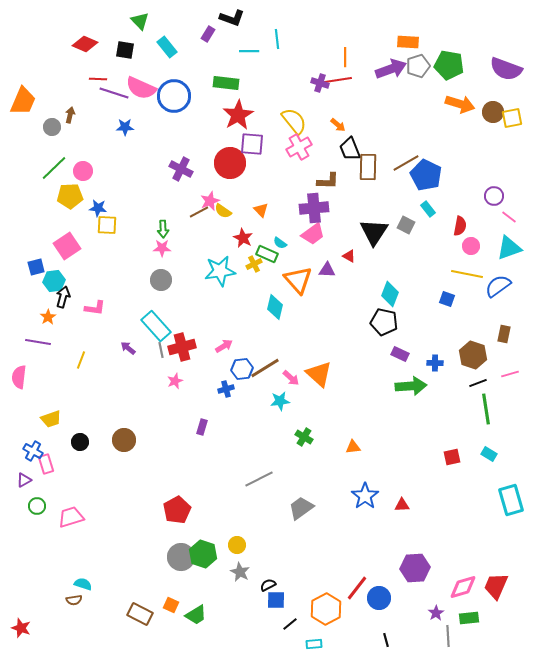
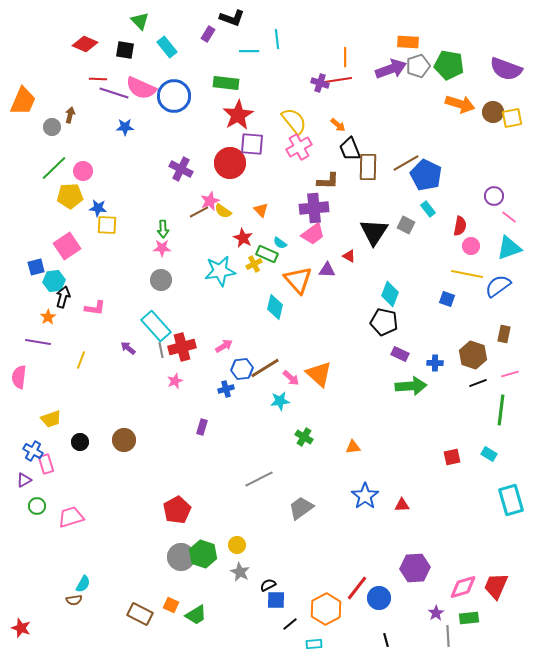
green line at (486, 409): moved 15 px right, 1 px down; rotated 16 degrees clockwise
cyan semicircle at (83, 584): rotated 102 degrees clockwise
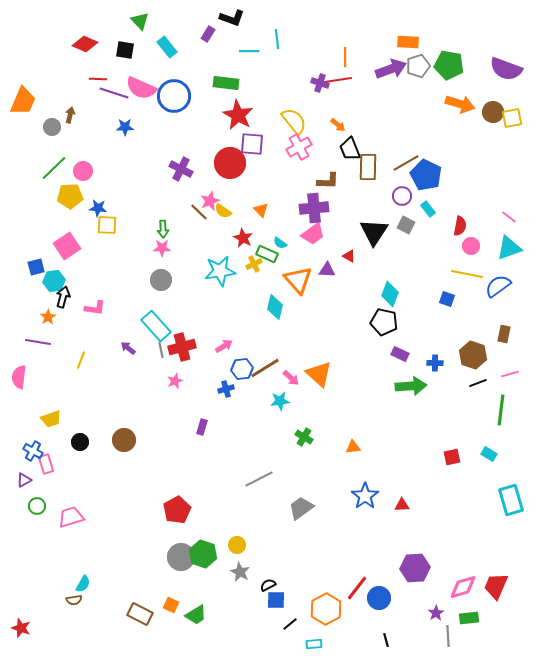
red star at (238, 115): rotated 12 degrees counterclockwise
purple circle at (494, 196): moved 92 px left
brown line at (199, 212): rotated 72 degrees clockwise
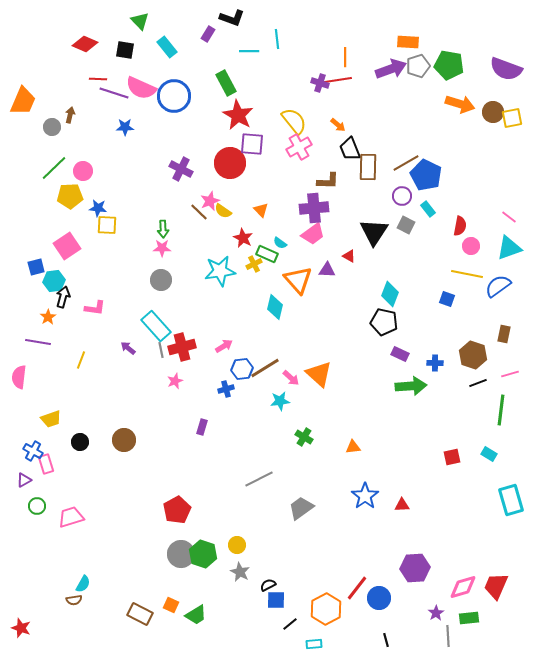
green rectangle at (226, 83): rotated 55 degrees clockwise
gray circle at (181, 557): moved 3 px up
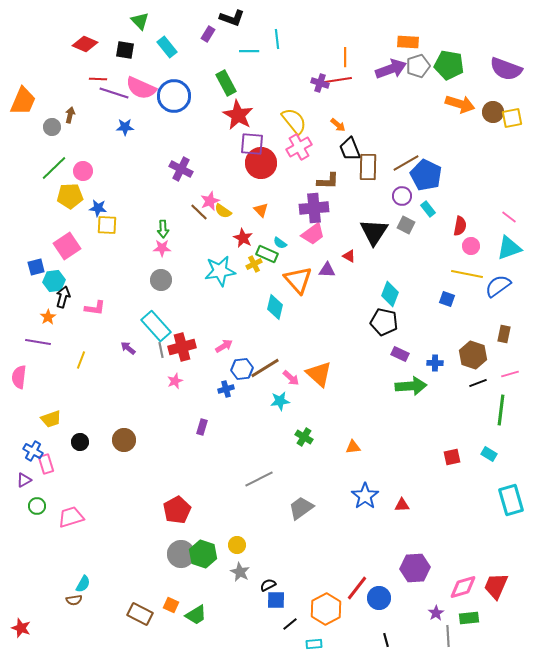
red circle at (230, 163): moved 31 px right
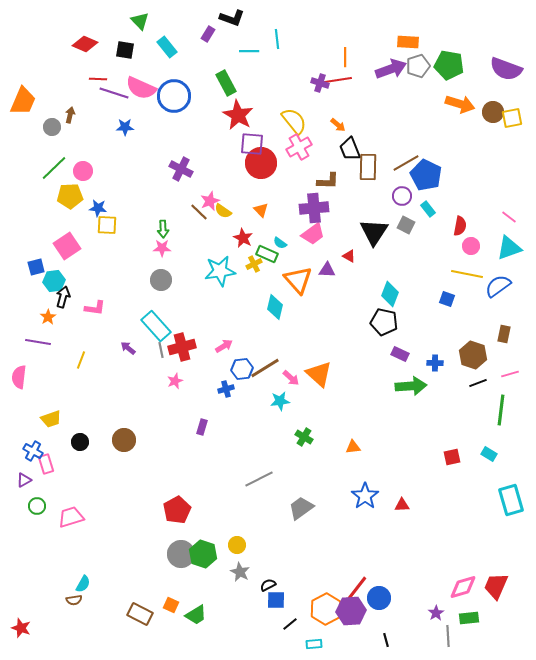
purple hexagon at (415, 568): moved 64 px left, 43 px down
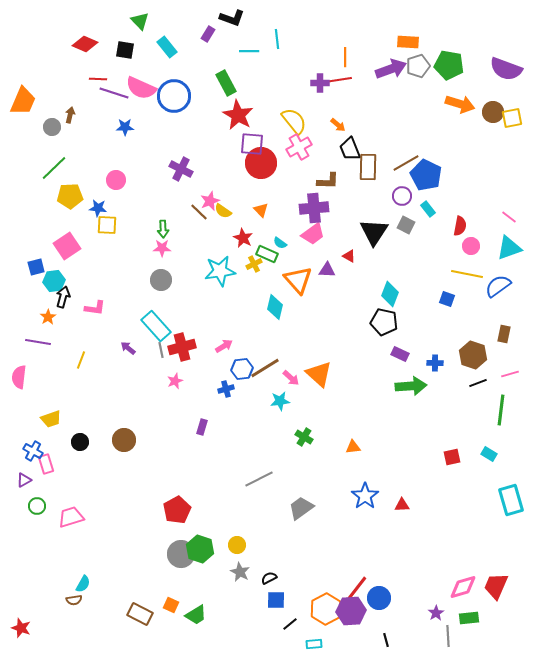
purple cross at (320, 83): rotated 18 degrees counterclockwise
pink circle at (83, 171): moved 33 px right, 9 px down
green hexagon at (203, 554): moved 3 px left, 5 px up
black semicircle at (268, 585): moved 1 px right, 7 px up
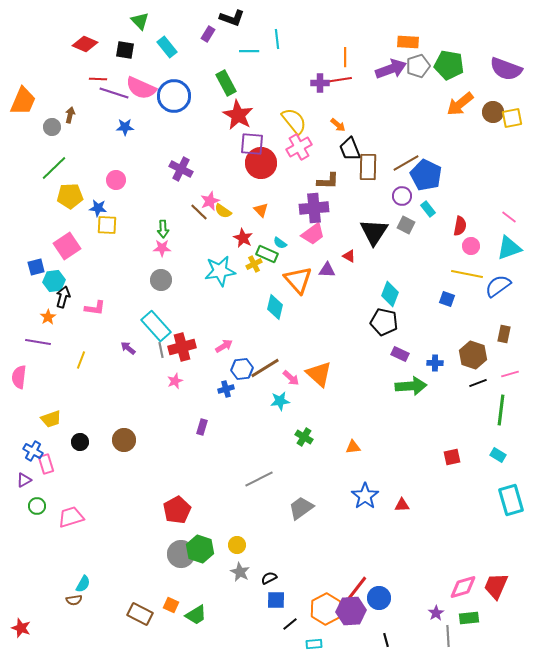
orange arrow at (460, 104): rotated 124 degrees clockwise
cyan rectangle at (489, 454): moved 9 px right, 1 px down
